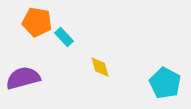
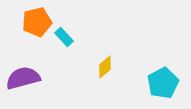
orange pentagon: rotated 24 degrees counterclockwise
yellow diamond: moved 5 px right; rotated 65 degrees clockwise
cyan pentagon: moved 2 px left; rotated 16 degrees clockwise
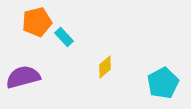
purple semicircle: moved 1 px up
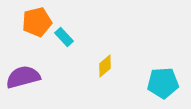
yellow diamond: moved 1 px up
cyan pentagon: rotated 24 degrees clockwise
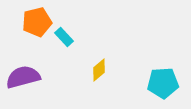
yellow diamond: moved 6 px left, 4 px down
